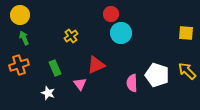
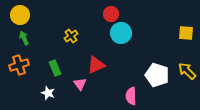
pink semicircle: moved 1 px left, 13 px down
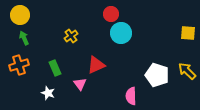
yellow square: moved 2 px right
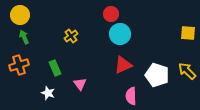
cyan circle: moved 1 px left, 1 px down
green arrow: moved 1 px up
red triangle: moved 27 px right
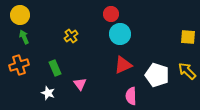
yellow square: moved 4 px down
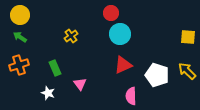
red circle: moved 1 px up
green arrow: moved 4 px left; rotated 32 degrees counterclockwise
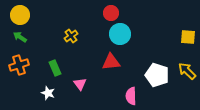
red triangle: moved 12 px left, 3 px up; rotated 18 degrees clockwise
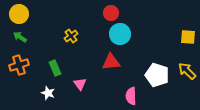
yellow circle: moved 1 px left, 1 px up
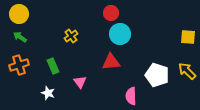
green rectangle: moved 2 px left, 2 px up
pink triangle: moved 2 px up
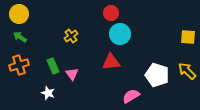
pink triangle: moved 8 px left, 8 px up
pink semicircle: rotated 60 degrees clockwise
